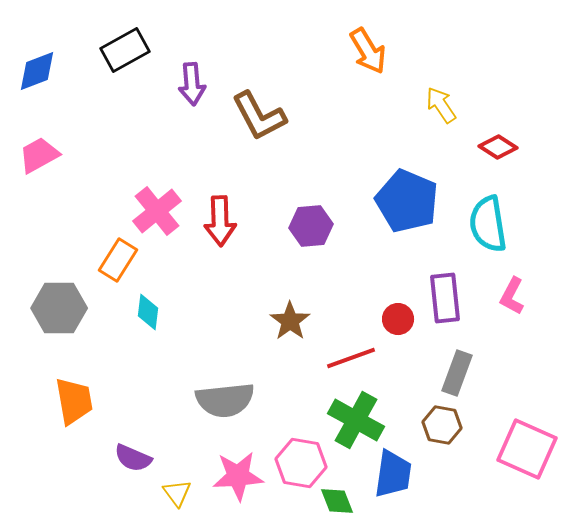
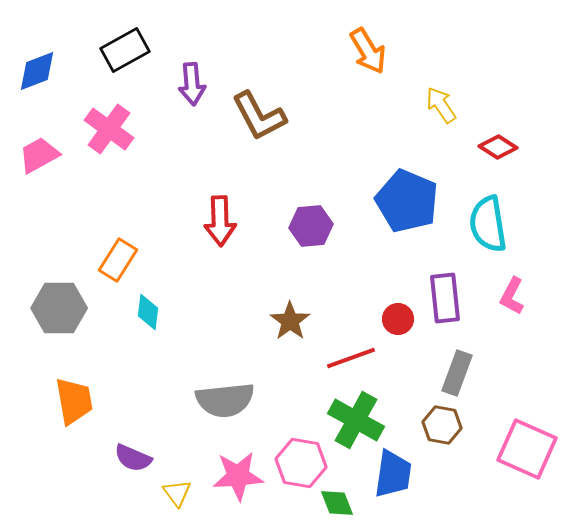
pink cross: moved 48 px left, 82 px up; rotated 15 degrees counterclockwise
green diamond: moved 2 px down
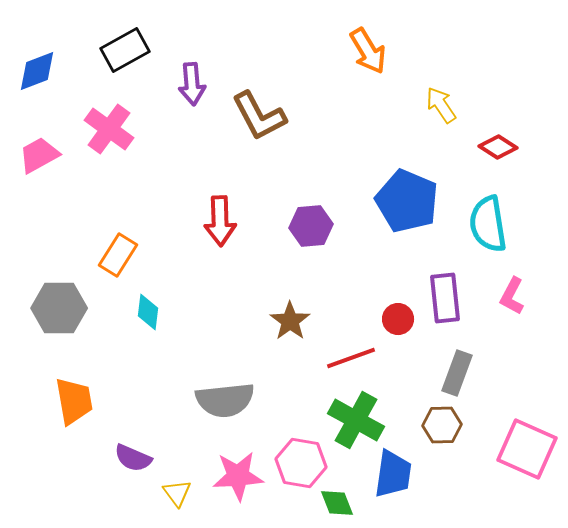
orange rectangle: moved 5 px up
brown hexagon: rotated 12 degrees counterclockwise
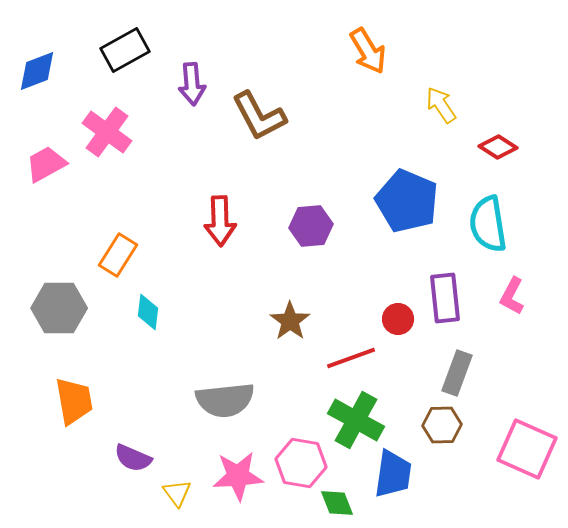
pink cross: moved 2 px left, 3 px down
pink trapezoid: moved 7 px right, 9 px down
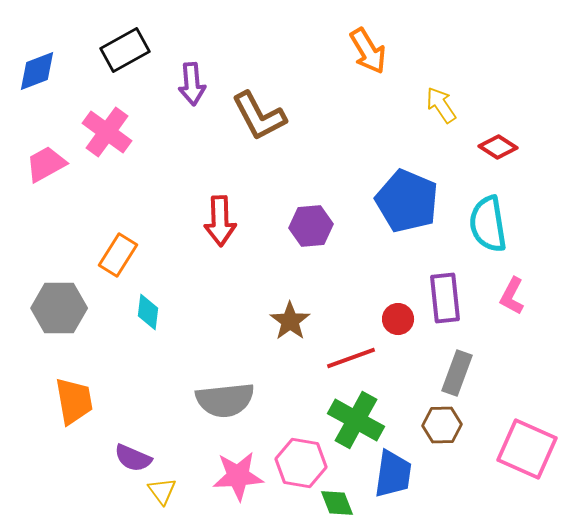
yellow triangle: moved 15 px left, 2 px up
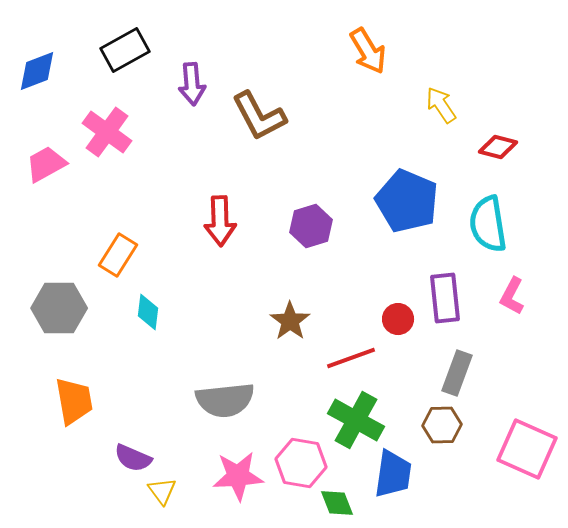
red diamond: rotated 18 degrees counterclockwise
purple hexagon: rotated 12 degrees counterclockwise
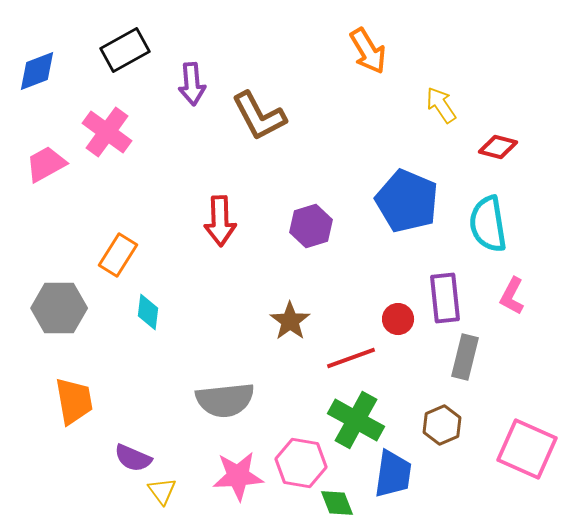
gray rectangle: moved 8 px right, 16 px up; rotated 6 degrees counterclockwise
brown hexagon: rotated 21 degrees counterclockwise
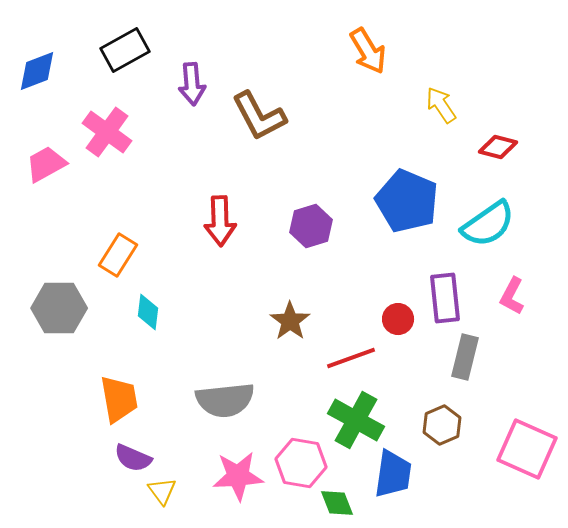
cyan semicircle: rotated 116 degrees counterclockwise
orange trapezoid: moved 45 px right, 2 px up
